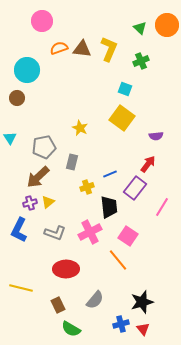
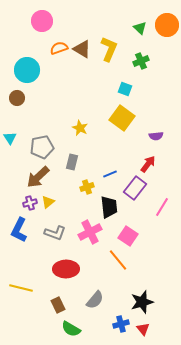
brown triangle: rotated 24 degrees clockwise
gray pentagon: moved 2 px left
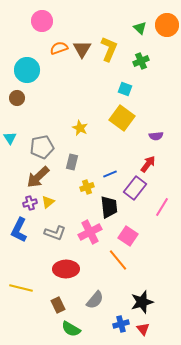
brown triangle: rotated 30 degrees clockwise
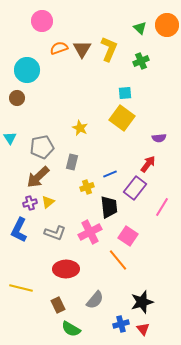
cyan square: moved 4 px down; rotated 24 degrees counterclockwise
purple semicircle: moved 3 px right, 2 px down
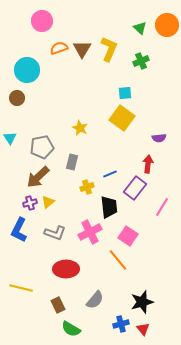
red arrow: rotated 30 degrees counterclockwise
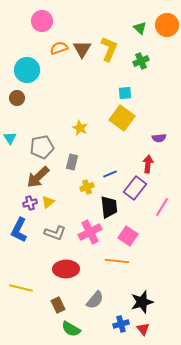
orange line: moved 1 px left, 1 px down; rotated 45 degrees counterclockwise
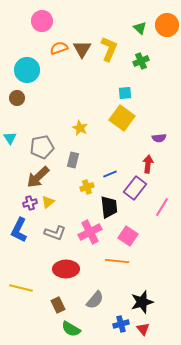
gray rectangle: moved 1 px right, 2 px up
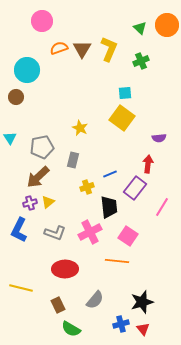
brown circle: moved 1 px left, 1 px up
red ellipse: moved 1 px left
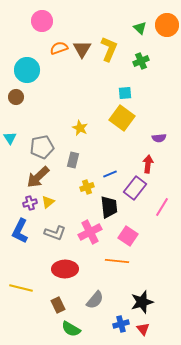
blue L-shape: moved 1 px right, 1 px down
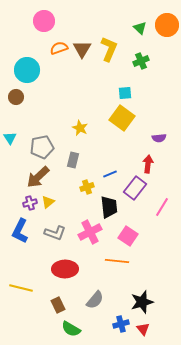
pink circle: moved 2 px right
